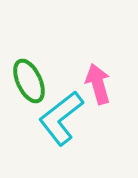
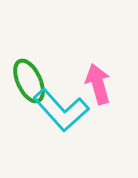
cyan L-shape: moved 8 px up; rotated 94 degrees counterclockwise
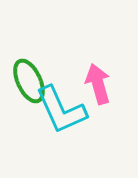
cyan L-shape: rotated 18 degrees clockwise
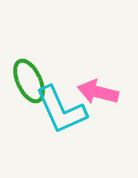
pink arrow: moved 8 px down; rotated 60 degrees counterclockwise
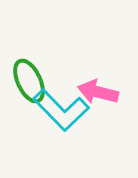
cyan L-shape: rotated 20 degrees counterclockwise
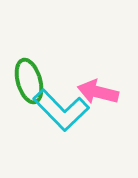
green ellipse: rotated 9 degrees clockwise
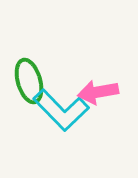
pink arrow: rotated 24 degrees counterclockwise
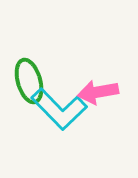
cyan L-shape: moved 2 px left, 1 px up
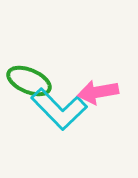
green ellipse: rotated 51 degrees counterclockwise
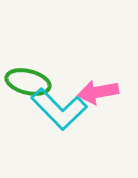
green ellipse: moved 1 px left, 1 px down; rotated 9 degrees counterclockwise
